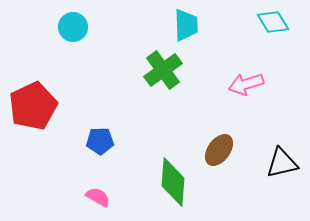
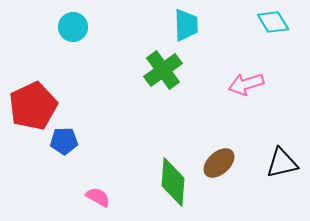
blue pentagon: moved 36 px left
brown ellipse: moved 13 px down; rotated 12 degrees clockwise
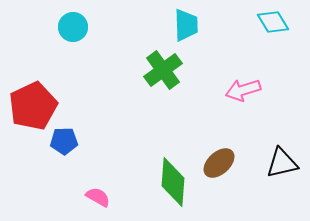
pink arrow: moved 3 px left, 6 px down
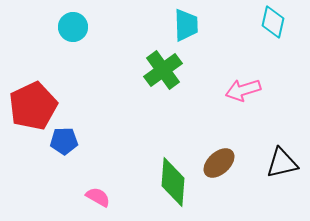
cyan diamond: rotated 44 degrees clockwise
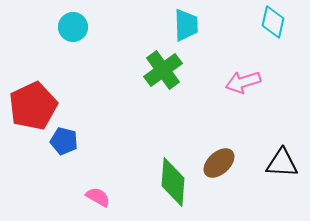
pink arrow: moved 8 px up
blue pentagon: rotated 16 degrees clockwise
black triangle: rotated 16 degrees clockwise
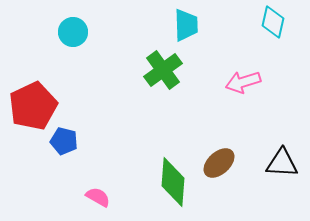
cyan circle: moved 5 px down
